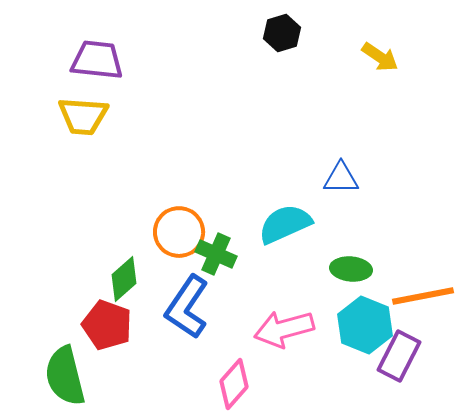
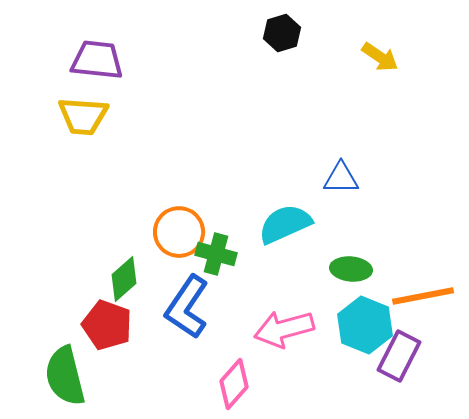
green cross: rotated 9 degrees counterclockwise
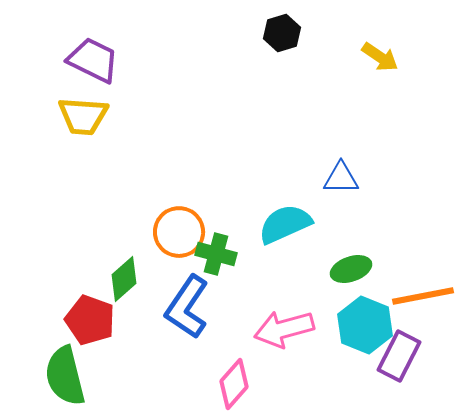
purple trapezoid: moved 4 px left; rotated 20 degrees clockwise
green ellipse: rotated 24 degrees counterclockwise
red pentagon: moved 17 px left, 5 px up
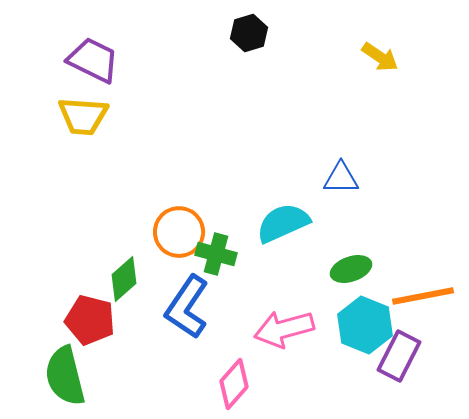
black hexagon: moved 33 px left
cyan semicircle: moved 2 px left, 1 px up
red pentagon: rotated 6 degrees counterclockwise
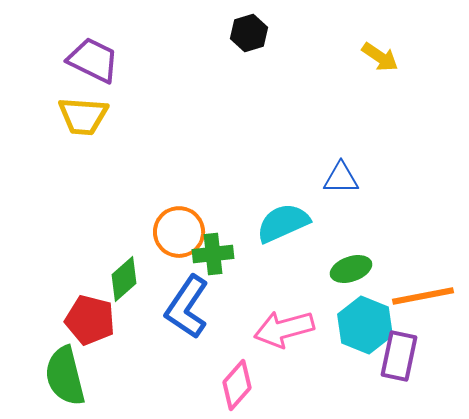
green cross: moved 3 px left; rotated 21 degrees counterclockwise
purple rectangle: rotated 15 degrees counterclockwise
pink diamond: moved 3 px right, 1 px down
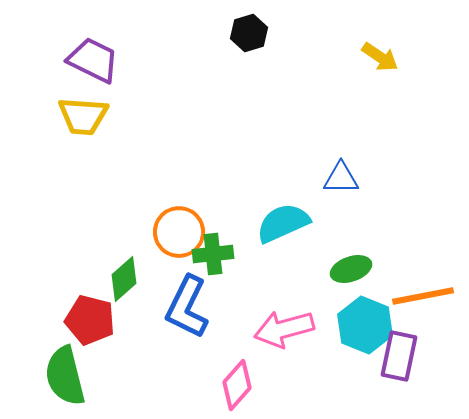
blue L-shape: rotated 8 degrees counterclockwise
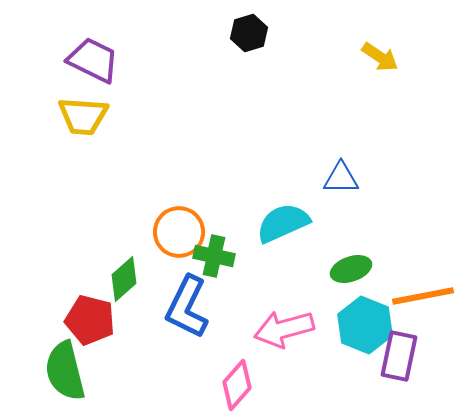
green cross: moved 1 px right, 2 px down; rotated 18 degrees clockwise
green semicircle: moved 5 px up
